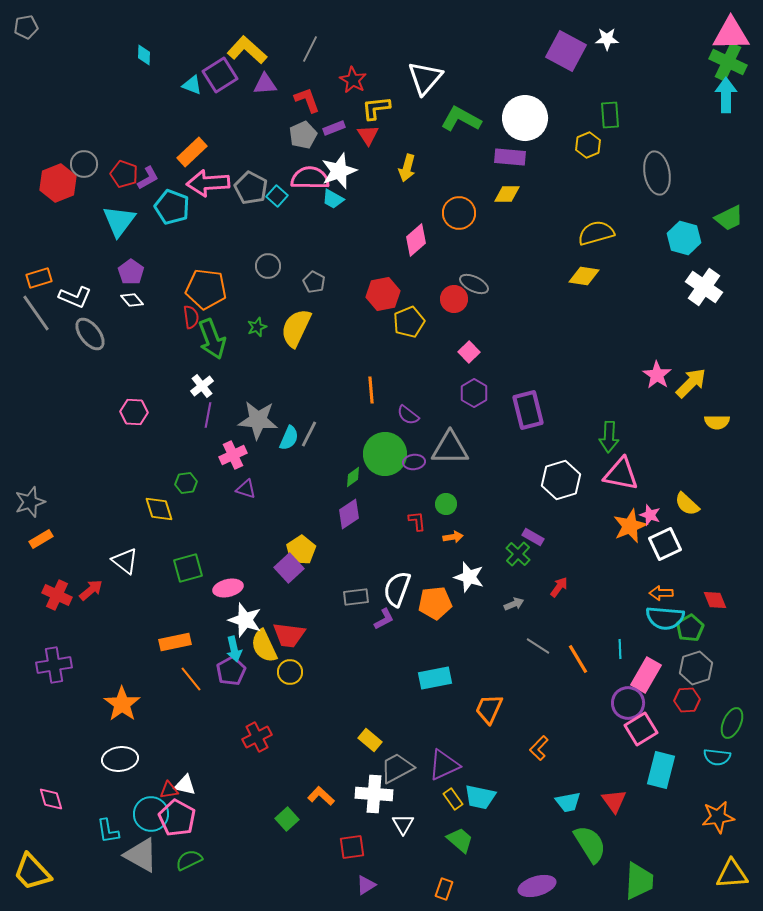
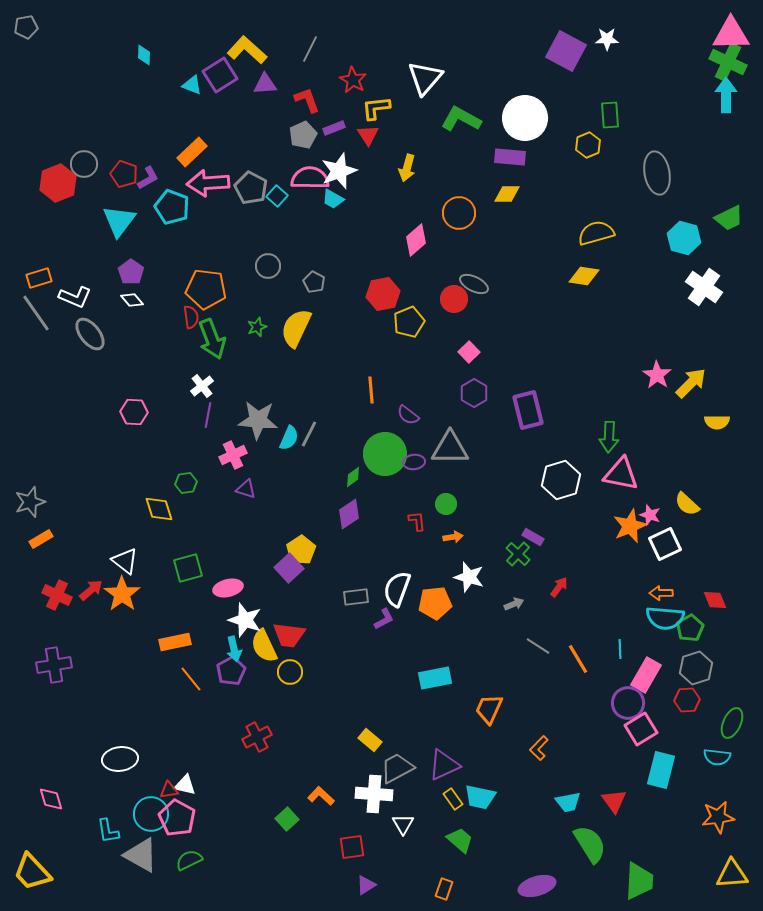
orange star at (122, 704): moved 110 px up
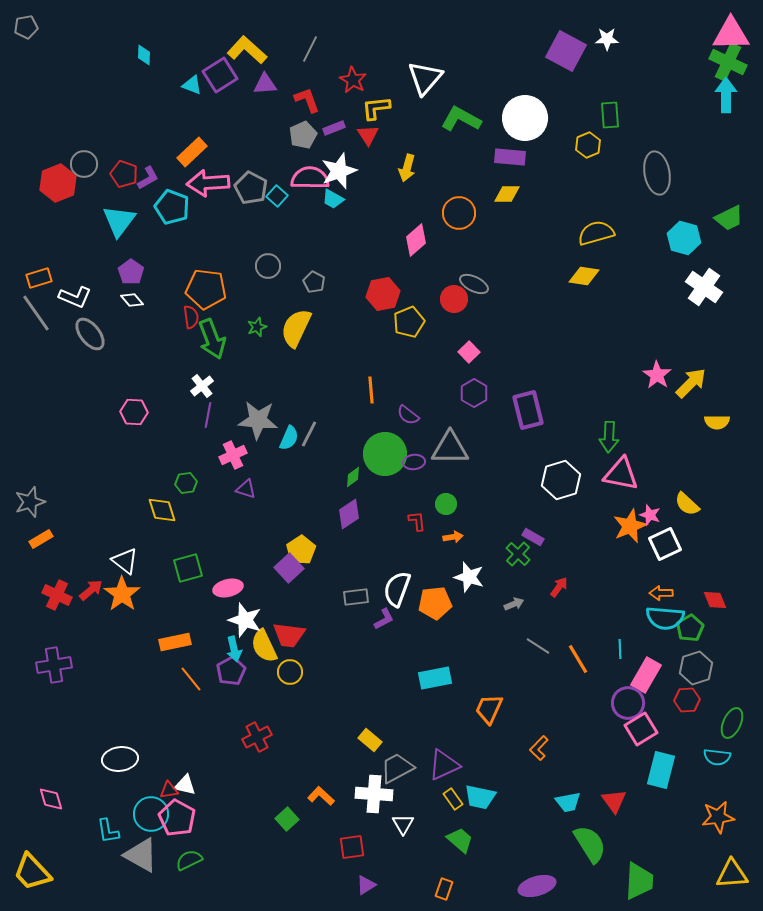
yellow diamond at (159, 509): moved 3 px right, 1 px down
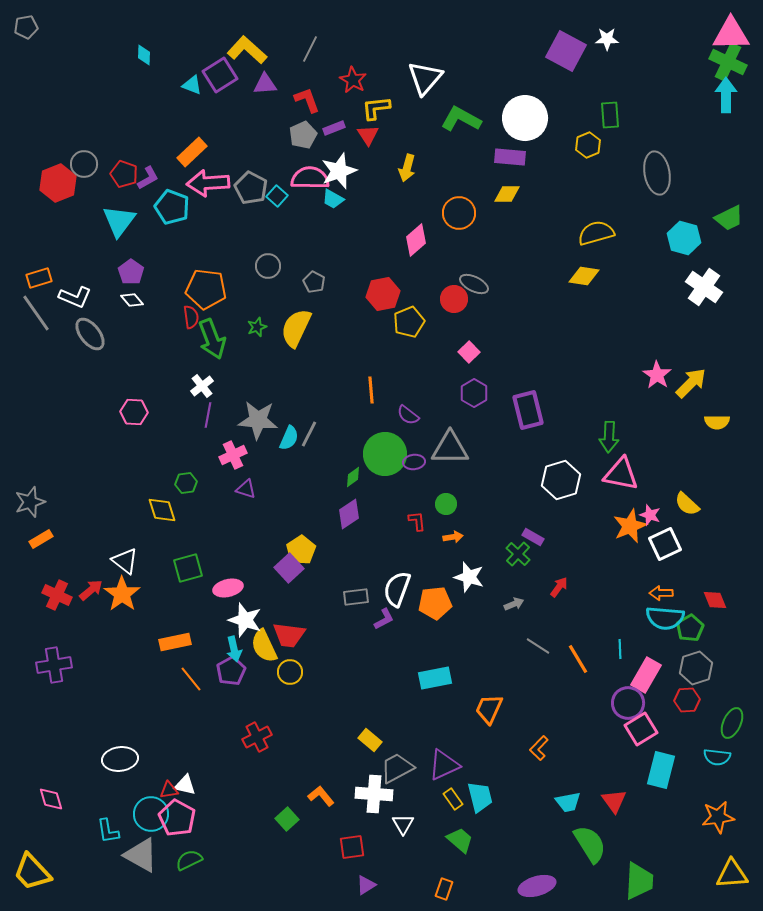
orange L-shape at (321, 796): rotated 8 degrees clockwise
cyan trapezoid at (480, 797): rotated 116 degrees counterclockwise
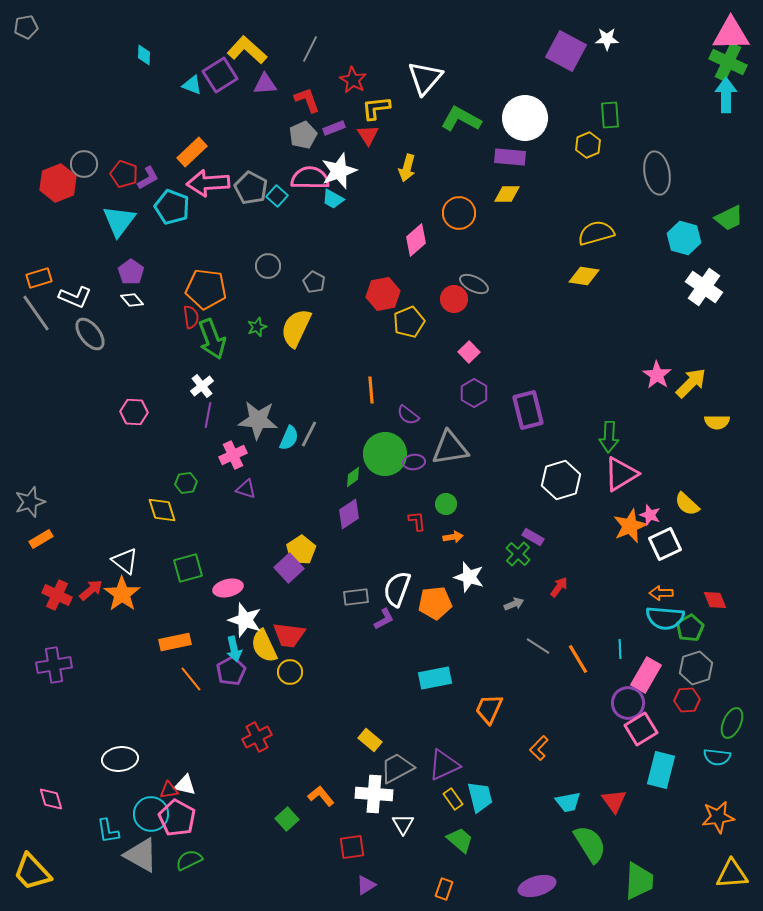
gray triangle at (450, 448): rotated 9 degrees counterclockwise
pink triangle at (621, 474): rotated 42 degrees counterclockwise
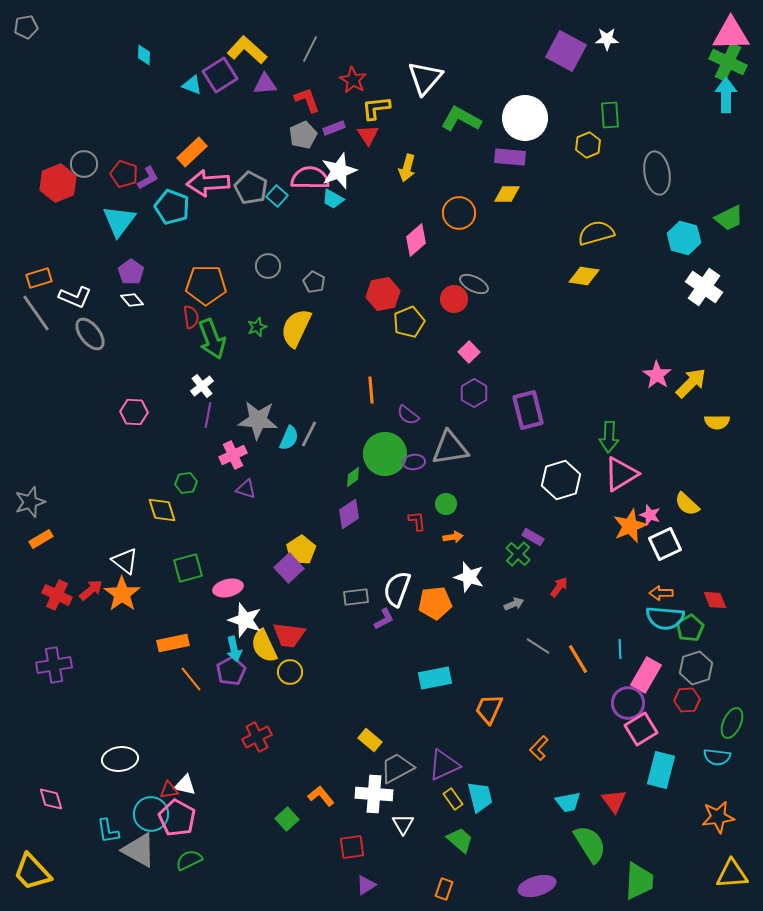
orange pentagon at (206, 289): moved 4 px up; rotated 6 degrees counterclockwise
orange rectangle at (175, 642): moved 2 px left, 1 px down
gray triangle at (141, 855): moved 2 px left, 5 px up
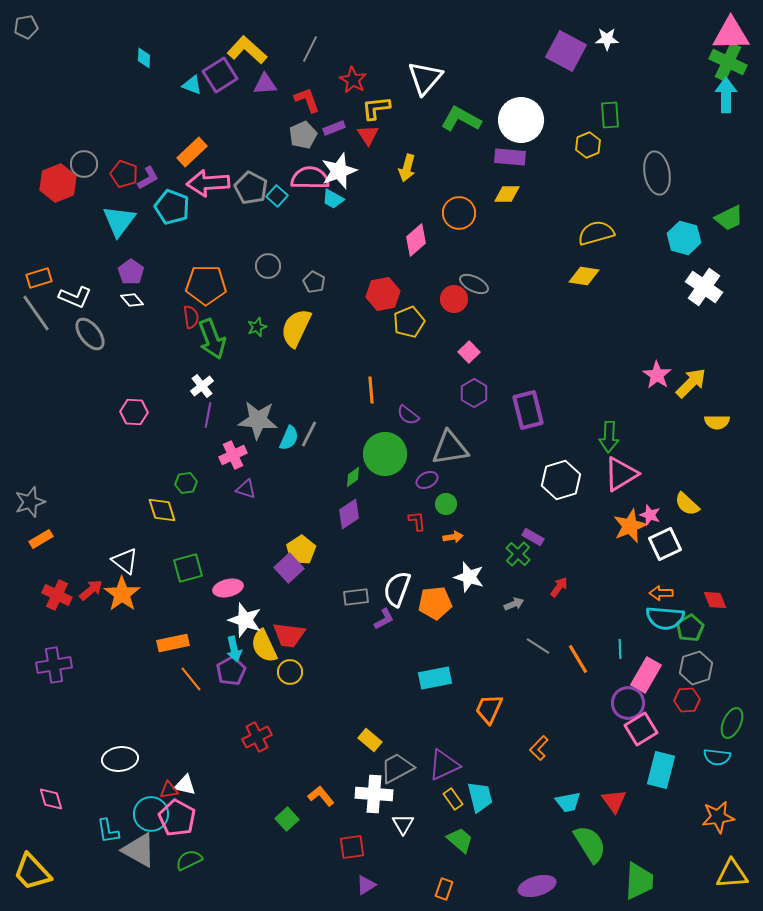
cyan diamond at (144, 55): moved 3 px down
white circle at (525, 118): moved 4 px left, 2 px down
purple ellipse at (414, 462): moved 13 px right, 18 px down; rotated 20 degrees counterclockwise
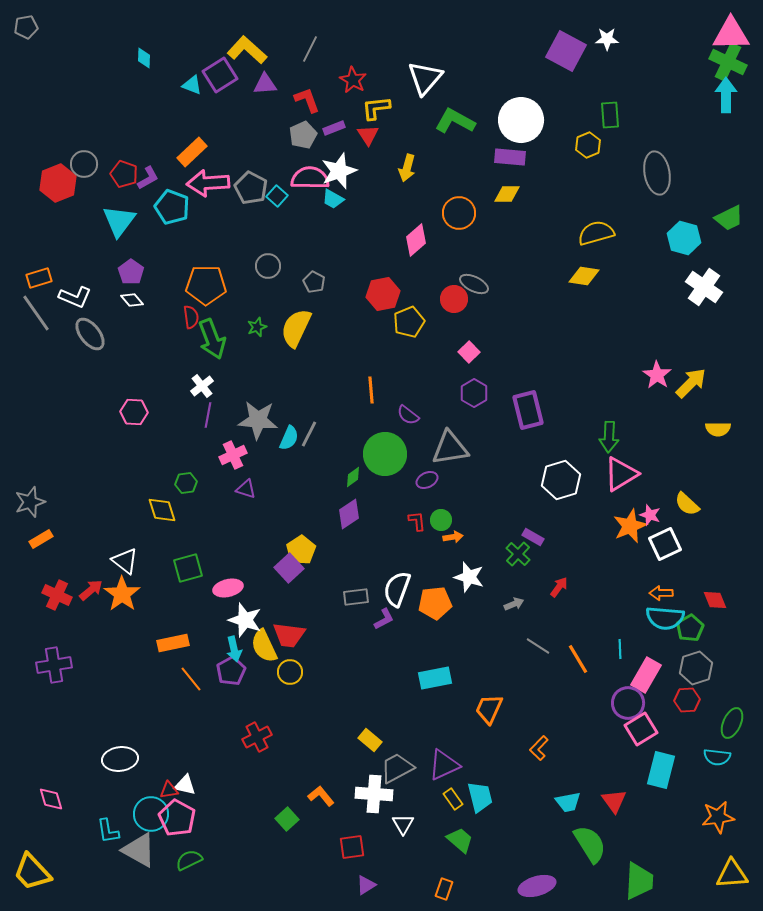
green L-shape at (461, 119): moved 6 px left, 2 px down
yellow semicircle at (717, 422): moved 1 px right, 7 px down
green circle at (446, 504): moved 5 px left, 16 px down
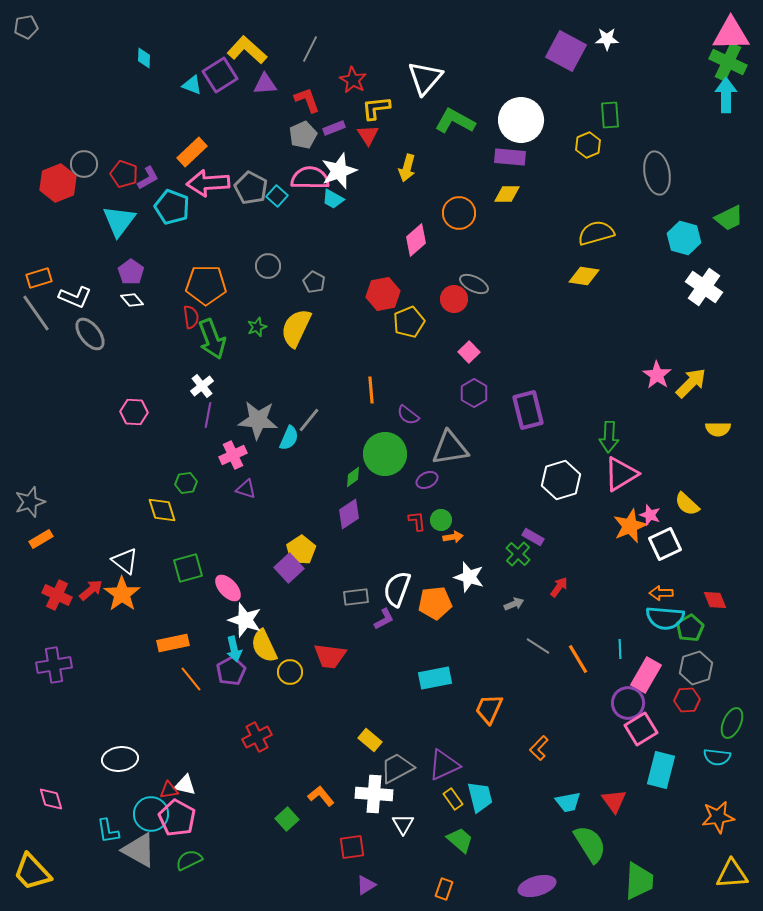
gray line at (309, 434): moved 14 px up; rotated 12 degrees clockwise
pink ellipse at (228, 588): rotated 60 degrees clockwise
red trapezoid at (289, 635): moved 41 px right, 21 px down
